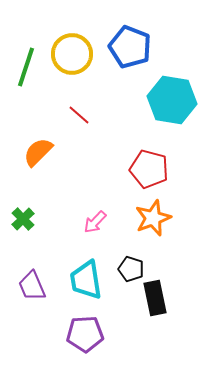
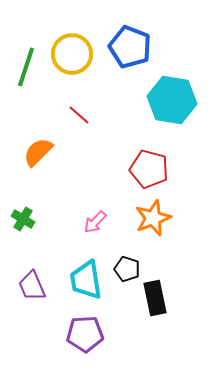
green cross: rotated 15 degrees counterclockwise
black pentagon: moved 4 px left
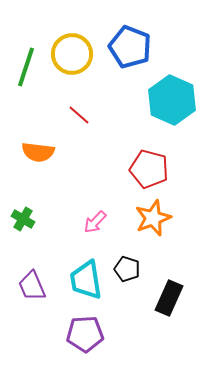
cyan hexagon: rotated 15 degrees clockwise
orange semicircle: rotated 128 degrees counterclockwise
black rectangle: moved 14 px right; rotated 36 degrees clockwise
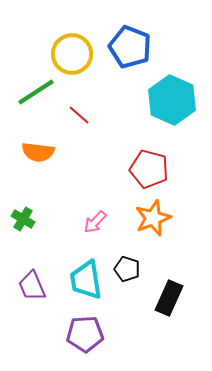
green line: moved 10 px right, 25 px down; rotated 39 degrees clockwise
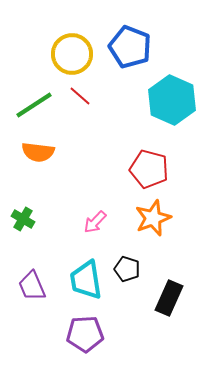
green line: moved 2 px left, 13 px down
red line: moved 1 px right, 19 px up
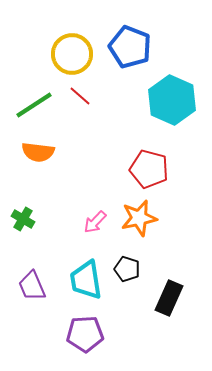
orange star: moved 14 px left; rotated 9 degrees clockwise
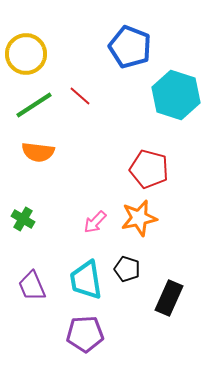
yellow circle: moved 46 px left
cyan hexagon: moved 4 px right, 5 px up; rotated 6 degrees counterclockwise
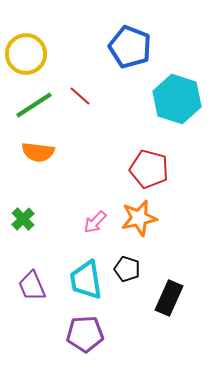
cyan hexagon: moved 1 px right, 4 px down
green cross: rotated 15 degrees clockwise
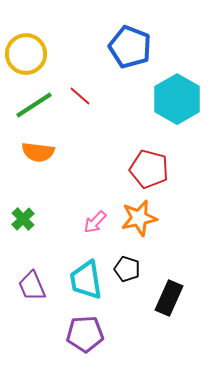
cyan hexagon: rotated 12 degrees clockwise
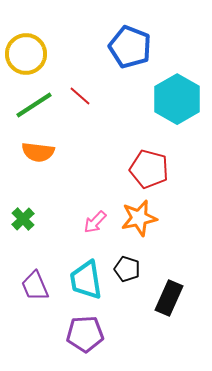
purple trapezoid: moved 3 px right
